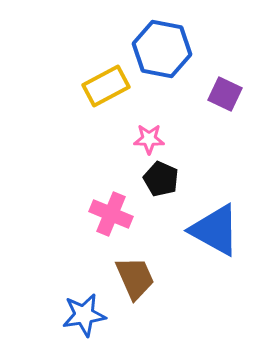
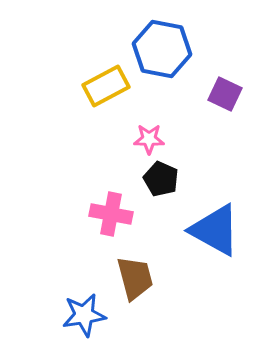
pink cross: rotated 12 degrees counterclockwise
brown trapezoid: rotated 9 degrees clockwise
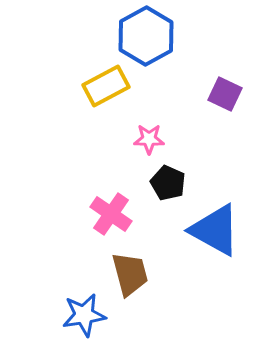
blue hexagon: moved 16 px left, 13 px up; rotated 20 degrees clockwise
black pentagon: moved 7 px right, 4 px down
pink cross: rotated 24 degrees clockwise
brown trapezoid: moved 5 px left, 4 px up
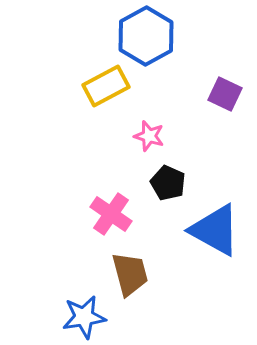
pink star: moved 3 px up; rotated 16 degrees clockwise
blue star: moved 2 px down
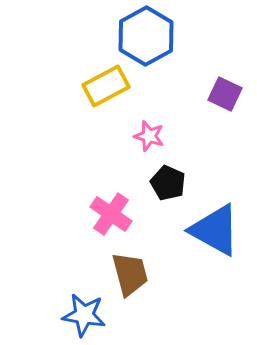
blue star: moved 2 px up; rotated 18 degrees clockwise
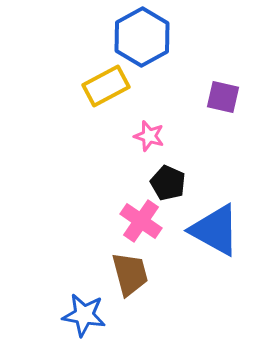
blue hexagon: moved 4 px left, 1 px down
purple square: moved 2 px left, 3 px down; rotated 12 degrees counterclockwise
pink cross: moved 30 px right, 7 px down
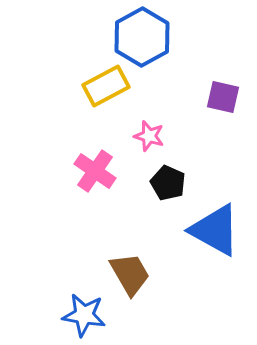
pink cross: moved 46 px left, 50 px up
brown trapezoid: rotated 15 degrees counterclockwise
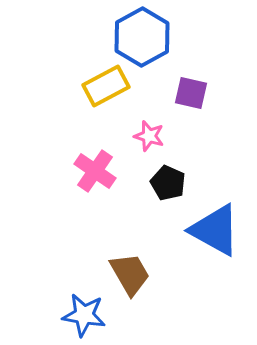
purple square: moved 32 px left, 4 px up
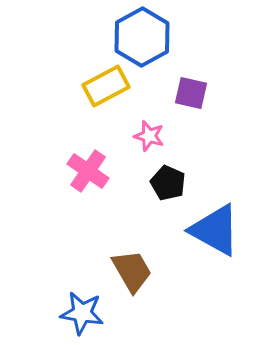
pink cross: moved 7 px left
brown trapezoid: moved 2 px right, 3 px up
blue star: moved 2 px left, 2 px up
